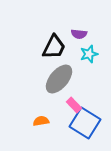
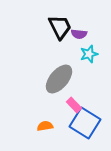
black trapezoid: moved 6 px right, 20 px up; rotated 52 degrees counterclockwise
orange semicircle: moved 4 px right, 5 px down
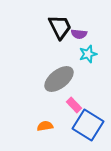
cyan star: moved 1 px left
gray ellipse: rotated 12 degrees clockwise
blue square: moved 3 px right, 2 px down
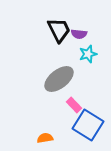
black trapezoid: moved 1 px left, 3 px down
orange semicircle: moved 12 px down
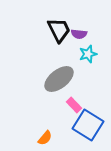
orange semicircle: rotated 140 degrees clockwise
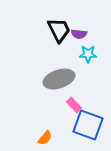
cyan star: rotated 18 degrees clockwise
gray ellipse: rotated 20 degrees clockwise
blue square: rotated 12 degrees counterclockwise
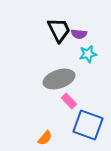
cyan star: rotated 12 degrees counterclockwise
pink rectangle: moved 5 px left, 4 px up
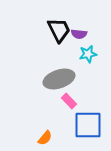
blue square: rotated 20 degrees counterclockwise
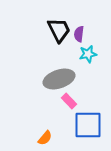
purple semicircle: rotated 91 degrees clockwise
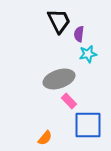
black trapezoid: moved 9 px up
